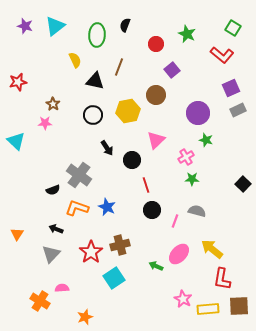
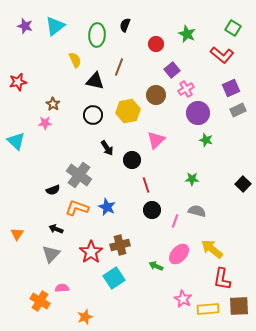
pink cross at (186, 157): moved 68 px up
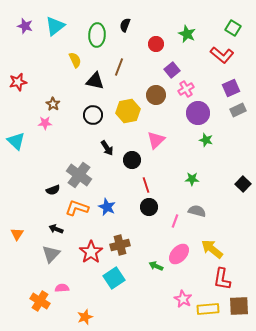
black circle at (152, 210): moved 3 px left, 3 px up
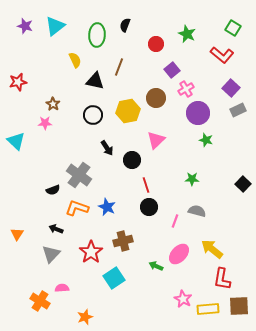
purple square at (231, 88): rotated 24 degrees counterclockwise
brown circle at (156, 95): moved 3 px down
brown cross at (120, 245): moved 3 px right, 4 px up
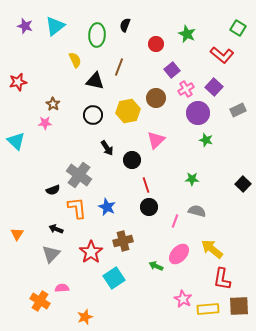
green square at (233, 28): moved 5 px right
purple square at (231, 88): moved 17 px left, 1 px up
orange L-shape at (77, 208): rotated 65 degrees clockwise
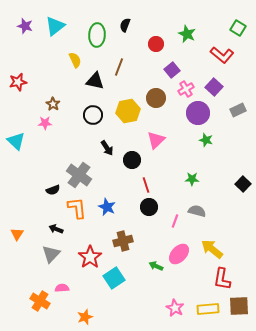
red star at (91, 252): moved 1 px left, 5 px down
pink star at (183, 299): moved 8 px left, 9 px down
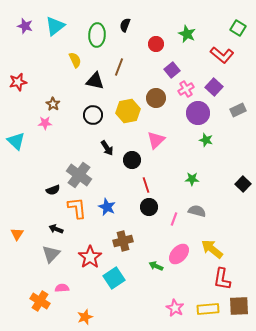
pink line at (175, 221): moved 1 px left, 2 px up
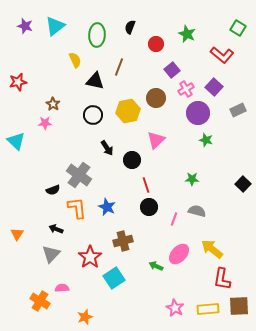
black semicircle at (125, 25): moved 5 px right, 2 px down
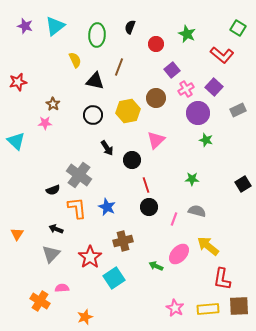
black square at (243, 184): rotated 14 degrees clockwise
yellow arrow at (212, 249): moved 4 px left, 3 px up
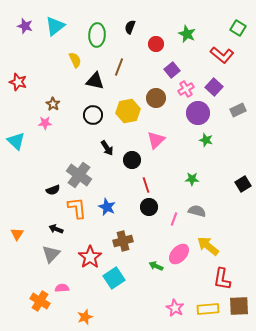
red star at (18, 82): rotated 30 degrees clockwise
